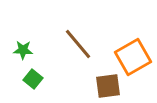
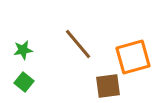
green star: rotated 12 degrees counterclockwise
orange square: rotated 15 degrees clockwise
green square: moved 9 px left, 3 px down
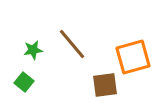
brown line: moved 6 px left
green star: moved 10 px right
brown square: moved 3 px left, 1 px up
